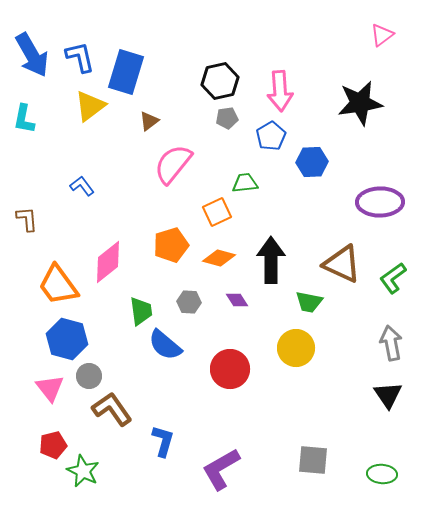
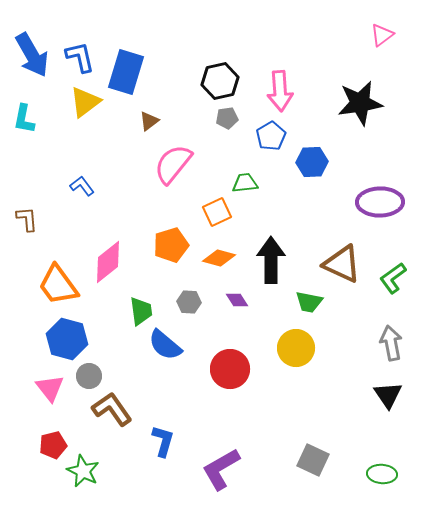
yellow triangle at (90, 106): moved 5 px left, 4 px up
gray square at (313, 460): rotated 20 degrees clockwise
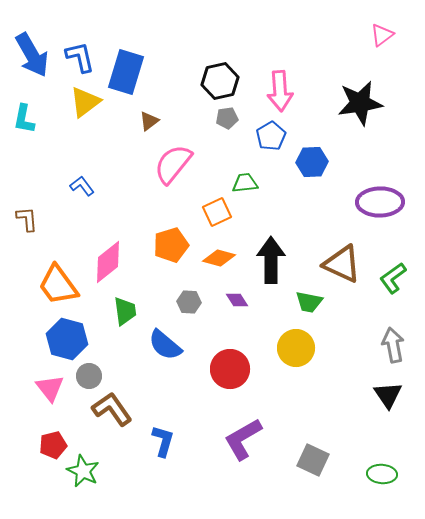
green trapezoid at (141, 311): moved 16 px left
gray arrow at (391, 343): moved 2 px right, 2 px down
purple L-shape at (221, 469): moved 22 px right, 30 px up
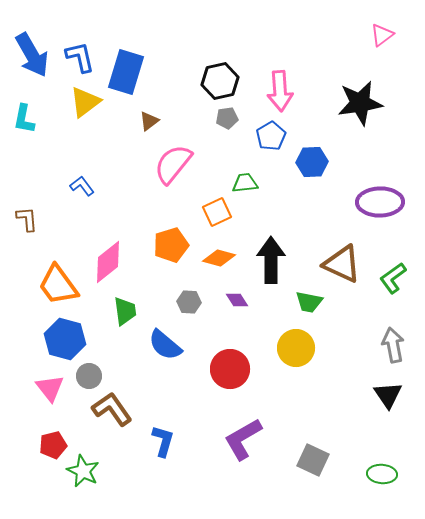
blue hexagon at (67, 339): moved 2 px left
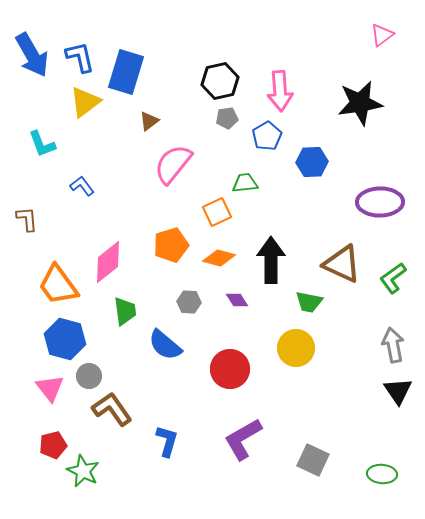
cyan L-shape at (24, 119): moved 18 px right, 25 px down; rotated 32 degrees counterclockwise
blue pentagon at (271, 136): moved 4 px left
black triangle at (388, 395): moved 10 px right, 4 px up
blue L-shape at (163, 441): moved 4 px right
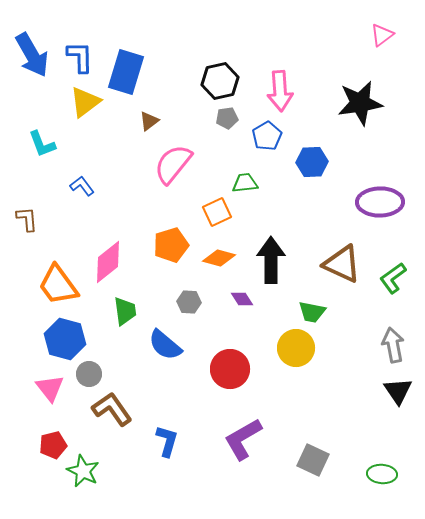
blue L-shape at (80, 57): rotated 12 degrees clockwise
purple diamond at (237, 300): moved 5 px right, 1 px up
green trapezoid at (309, 302): moved 3 px right, 10 px down
gray circle at (89, 376): moved 2 px up
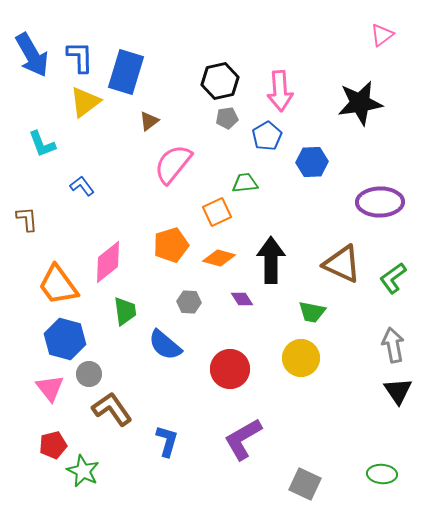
yellow circle at (296, 348): moved 5 px right, 10 px down
gray square at (313, 460): moved 8 px left, 24 px down
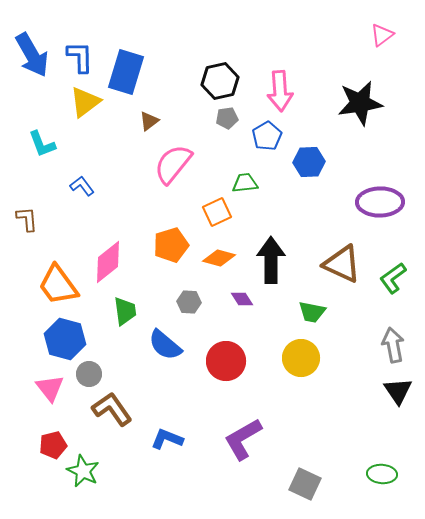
blue hexagon at (312, 162): moved 3 px left
red circle at (230, 369): moved 4 px left, 8 px up
blue L-shape at (167, 441): moved 2 px up; rotated 84 degrees counterclockwise
